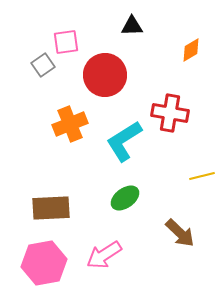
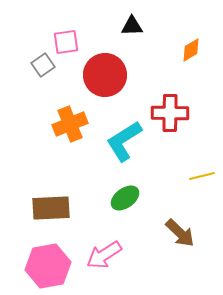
red cross: rotated 9 degrees counterclockwise
pink hexagon: moved 4 px right, 3 px down
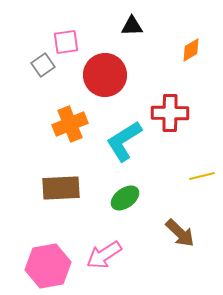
brown rectangle: moved 10 px right, 20 px up
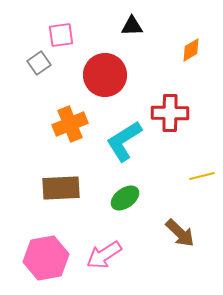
pink square: moved 5 px left, 7 px up
gray square: moved 4 px left, 2 px up
pink hexagon: moved 2 px left, 8 px up
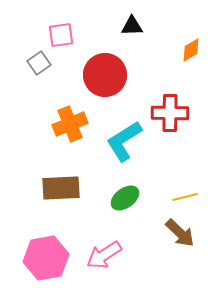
yellow line: moved 17 px left, 21 px down
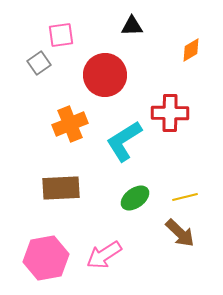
green ellipse: moved 10 px right
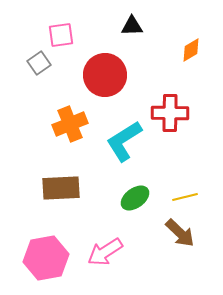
pink arrow: moved 1 px right, 3 px up
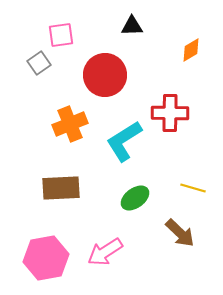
yellow line: moved 8 px right, 9 px up; rotated 30 degrees clockwise
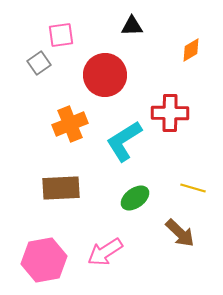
pink hexagon: moved 2 px left, 2 px down
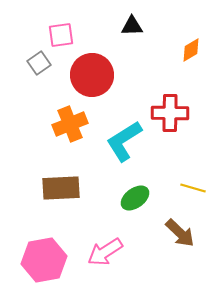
red circle: moved 13 px left
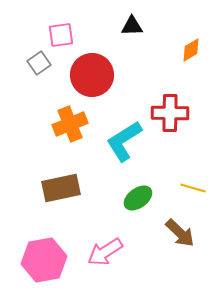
brown rectangle: rotated 9 degrees counterclockwise
green ellipse: moved 3 px right
